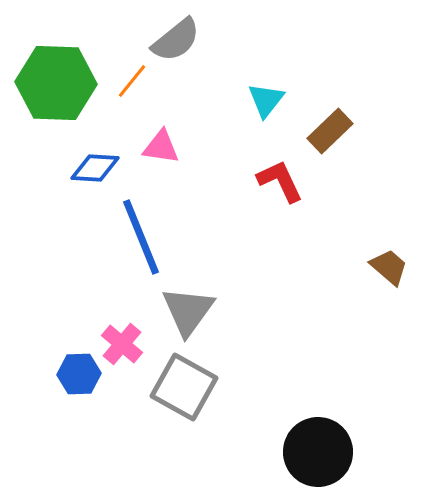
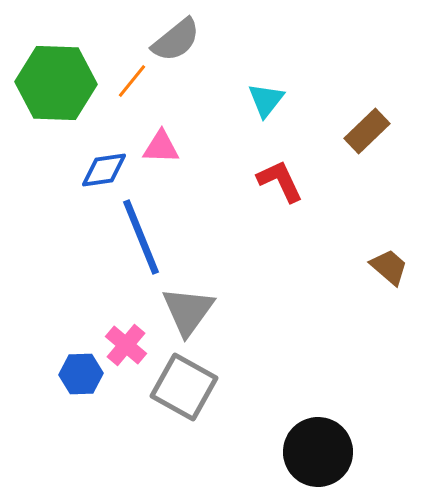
brown rectangle: moved 37 px right
pink triangle: rotated 6 degrees counterclockwise
blue diamond: moved 9 px right, 2 px down; rotated 12 degrees counterclockwise
pink cross: moved 4 px right, 1 px down
blue hexagon: moved 2 px right
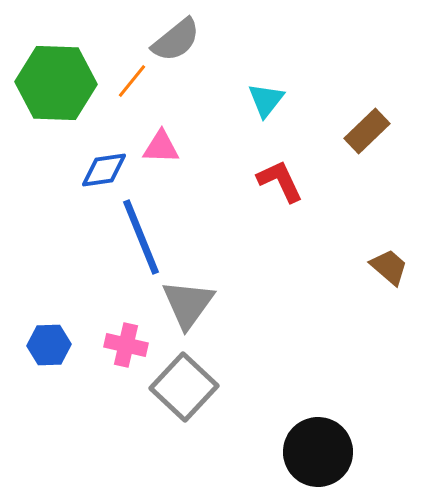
gray triangle: moved 7 px up
pink cross: rotated 27 degrees counterclockwise
blue hexagon: moved 32 px left, 29 px up
gray square: rotated 14 degrees clockwise
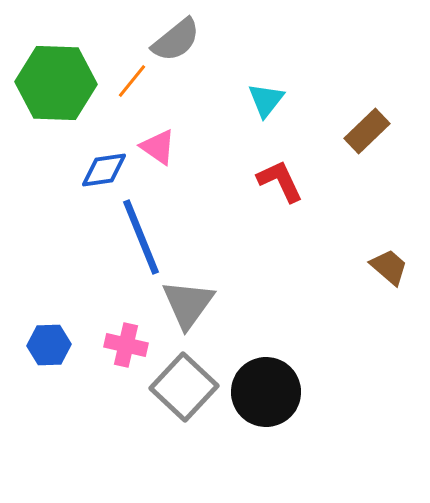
pink triangle: moved 3 px left; rotated 33 degrees clockwise
black circle: moved 52 px left, 60 px up
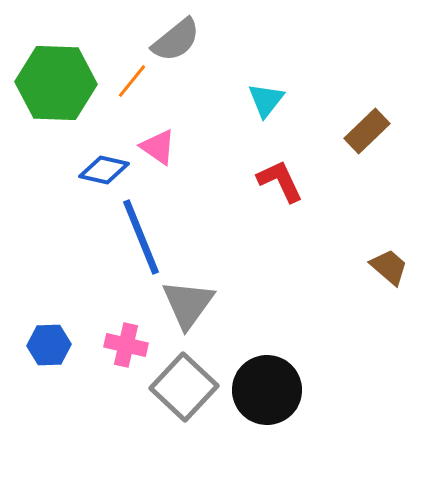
blue diamond: rotated 21 degrees clockwise
black circle: moved 1 px right, 2 px up
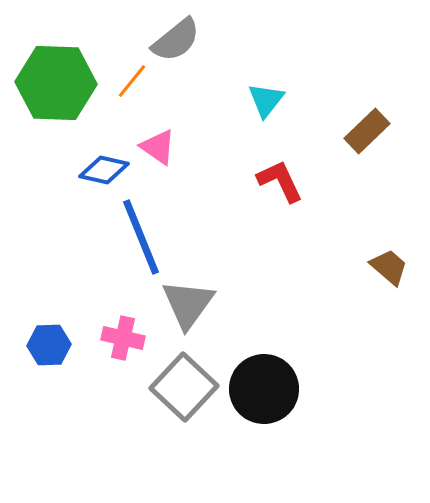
pink cross: moved 3 px left, 7 px up
black circle: moved 3 px left, 1 px up
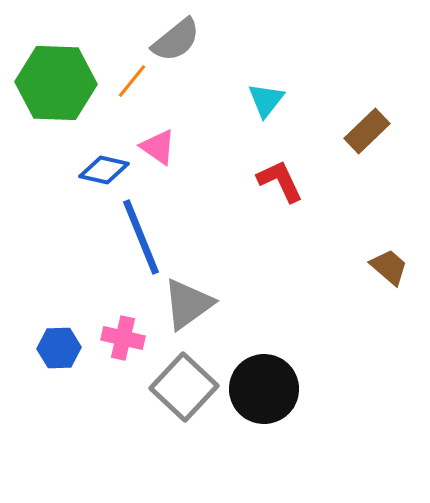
gray triangle: rotated 18 degrees clockwise
blue hexagon: moved 10 px right, 3 px down
